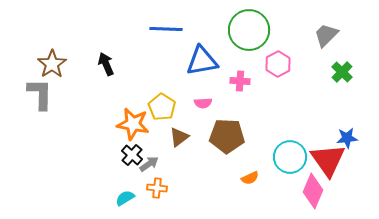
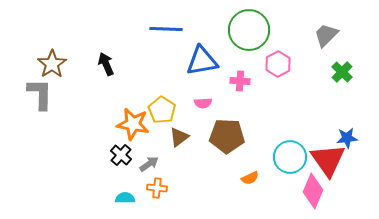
yellow pentagon: moved 3 px down
black cross: moved 11 px left
cyan semicircle: rotated 30 degrees clockwise
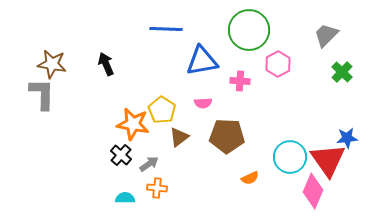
brown star: rotated 28 degrees counterclockwise
gray L-shape: moved 2 px right
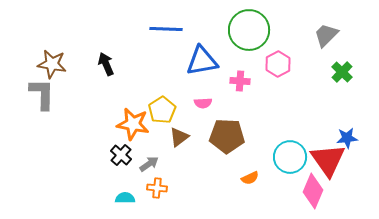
yellow pentagon: rotated 8 degrees clockwise
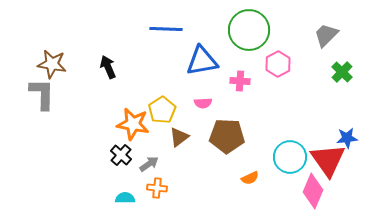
black arrow: moved 2 px right, 3 px down
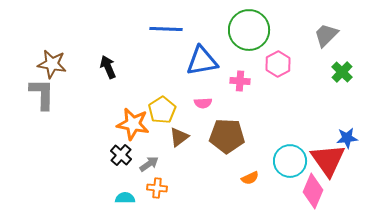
cyan circle: moved 4 px down
